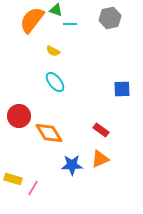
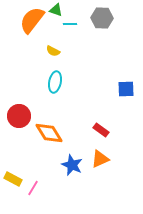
gray hexagon: moved 8 px left; rotated 15 degrees clockwise
cyan ellipse: rotated 50 degrees clockwise
blue square: moved 4 px right
blue star: rotated 25 degrees clockwise
yellow rectangle: rotated 12 degrees clockwise
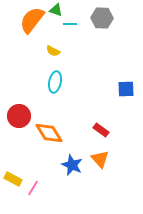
orange triangle: rotated 48 degrees counterclockwise
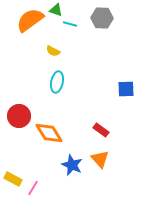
orange semicircle: moved 2 px left; rotated 16 degrees clockwise
cyan line: rotated 16 degrees clockwise
cyan ellipse: moved 2 px right
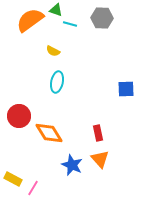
red rectangle: moved 3 px left, 3 px down; rotated 42 degrees clockwise
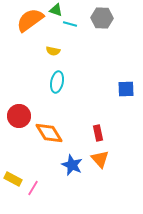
yellow semicircle: rotated 16 degrees counterclockwise
